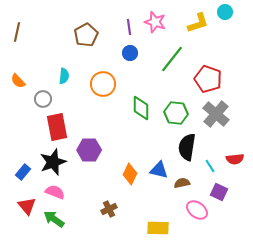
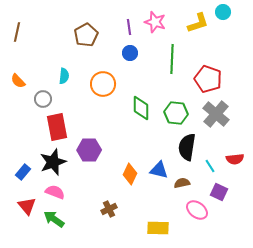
cyan circle: moved 2 px left
green line: rotated 36 degrees counterclockwise
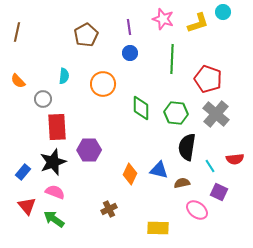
pink star: moved 8 px right, 3 px up
red rectangle: rotated 8 degrees clockwise
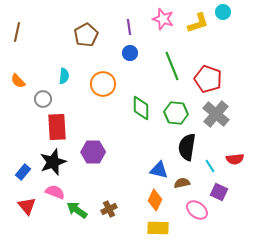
green line: moved 7 px down; rotated 24 degrees counterclockwise
purple hexagon: moved 4 px right, 2 px down
orange diamond: moved 25 px right, 26 px down
green arrow: moved 23 px right, 9 px up
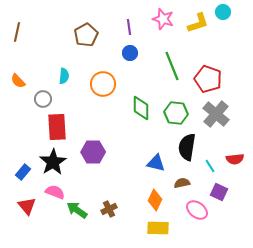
black star: rotated 12 degrees counterclockwise
blue triangle: moved 3 px left, 7 px up
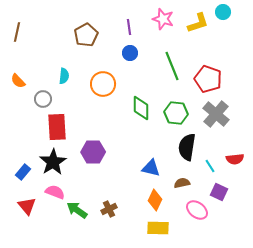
blue triangle: moved 5 px left, 5 px down
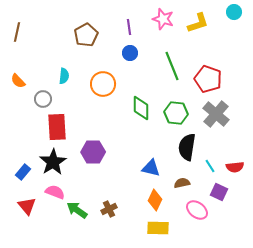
cyan circle: moved 11 px right
red semicircle: moved 8 px down
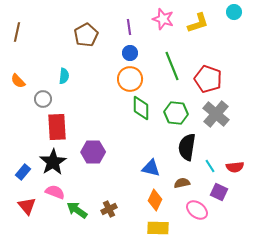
orange circle: moved 27 px right, 5 px up
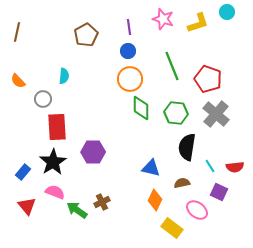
cyan circle: moved 7 px left
blue circle: moved 2 px left, 2 px up
brown cross: moved 7 px left, 7 px up
yellow rectangle: moved 14 px right; rotated 35 degrees clockwise
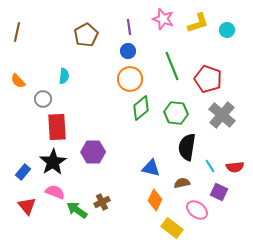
cyan circle: moved 18 px down
green diamond: rotated 50 degrees clockwise
gray cross: moved 6 px right, 1 px down
